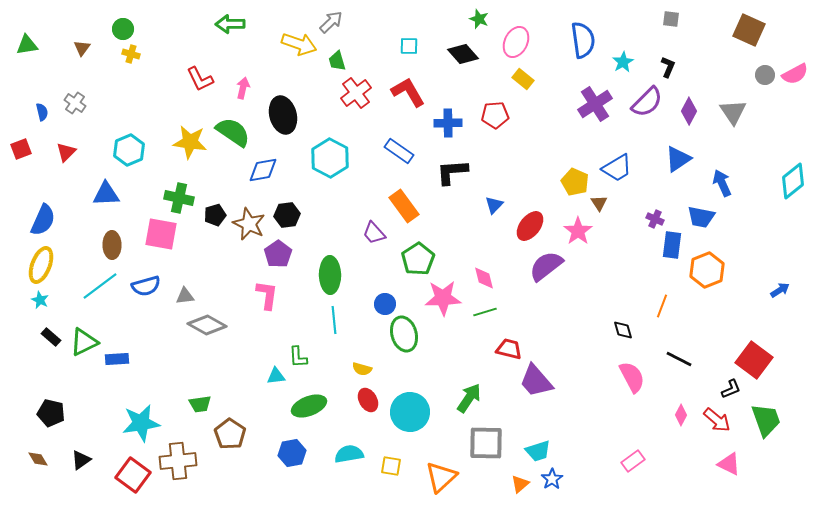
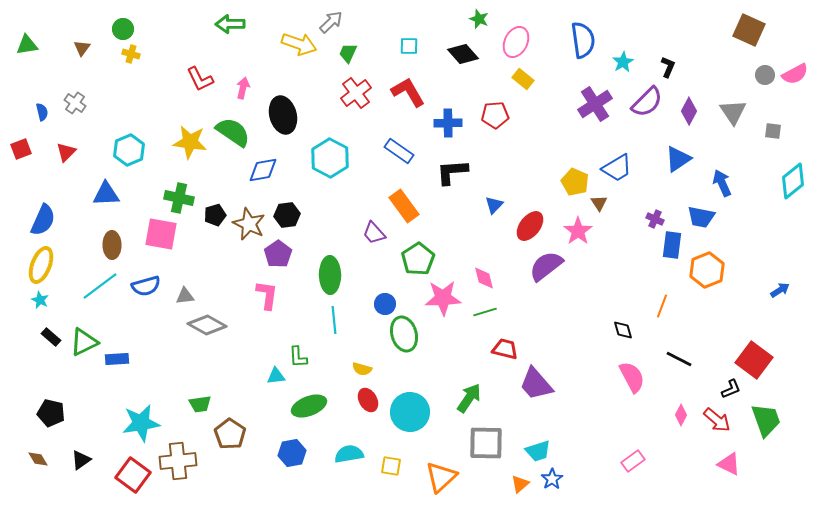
gray square at (671, 19): moved 102 px right, 112 px down
green trapezoid at (337, 61): moved 11 px right, 8 px up; rotated 40 degrees clockwise
red trapezoid at (509, 349): moved 4 px left
purple trapezoid at (536, 381): moved 3 px down
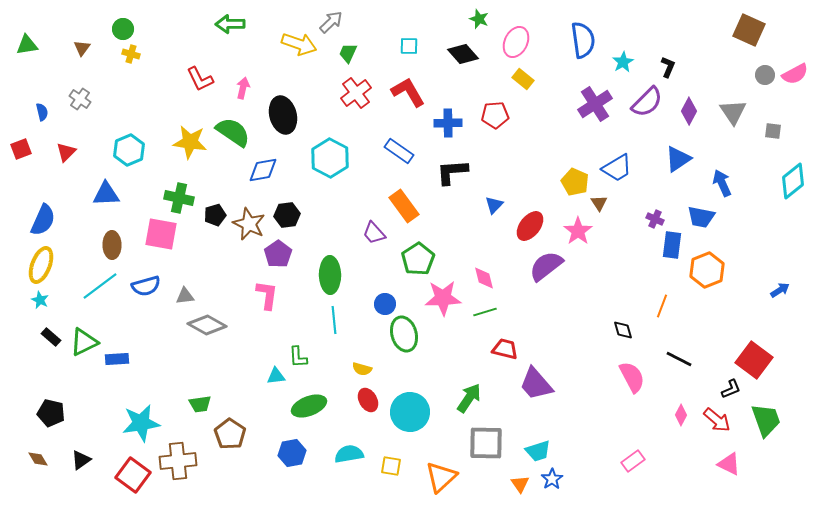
gray cross at (75, 103): moved 5 px right, 4 px up
orange triangle at (520, 484): rotated 24 degrees counterclockwise
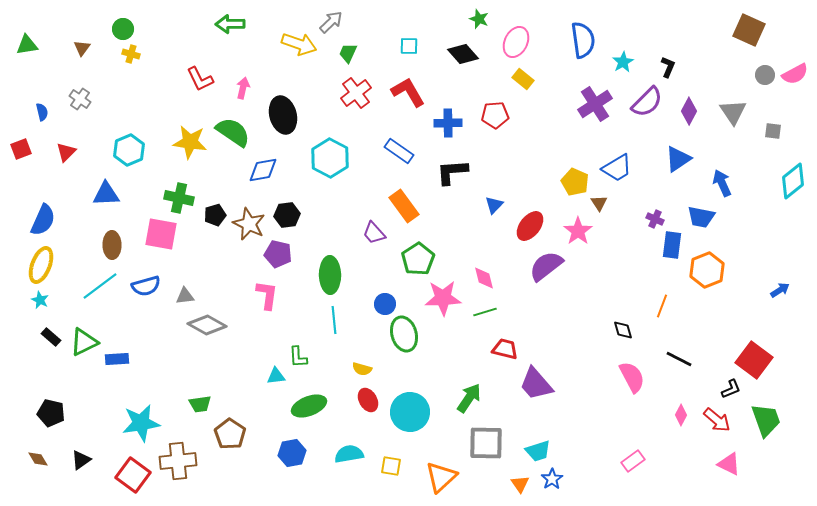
purple pentagon at (278, 254): rotated 24 degrees counterclockwise
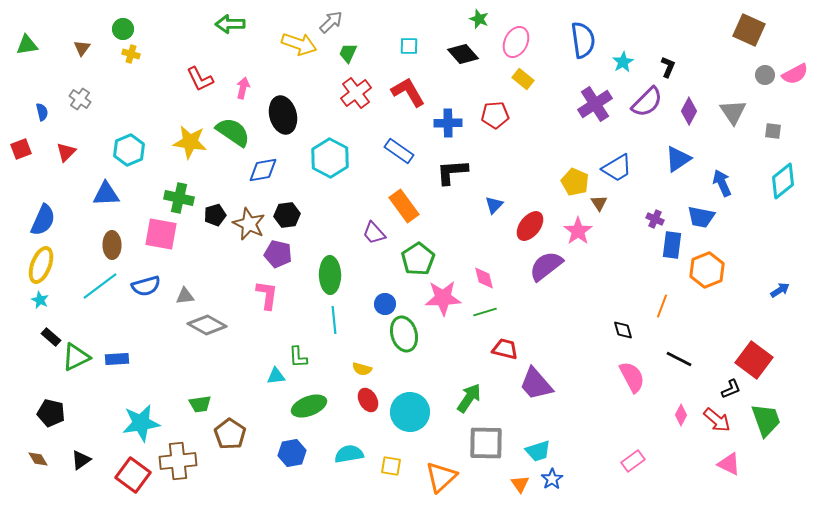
cyan diamond at (793, 181): moved 10 px left
green triangle at (84, 342): moved 8 px left, 15 px down
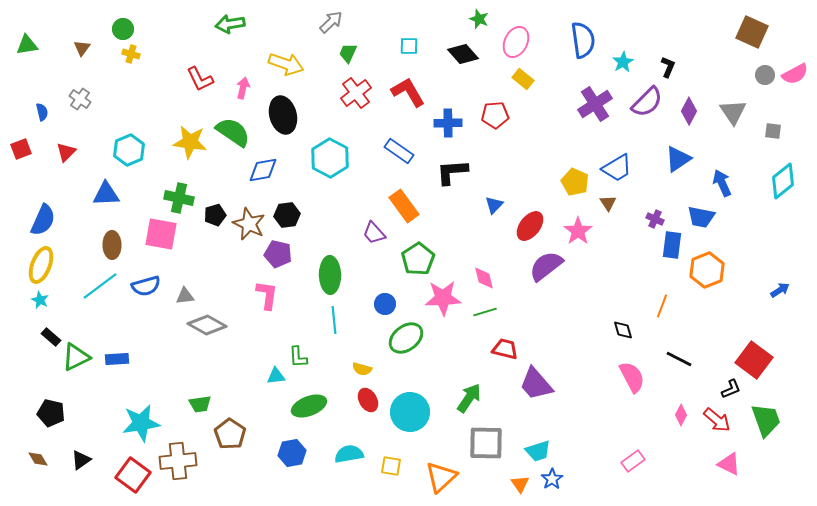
green arrow at (230, 24): rotated 8 degrees counterclockwise
brown square at (749, 30): moved 3 px right, 2 px down
yellow arrow at (299, 44): moved 13 px left, 20 px down
brown triangle at (599, 203): moved 9 px right
green ellipse at (404, 334): moved 2 px right, 4 px down; rotated 68 degrees clockwise
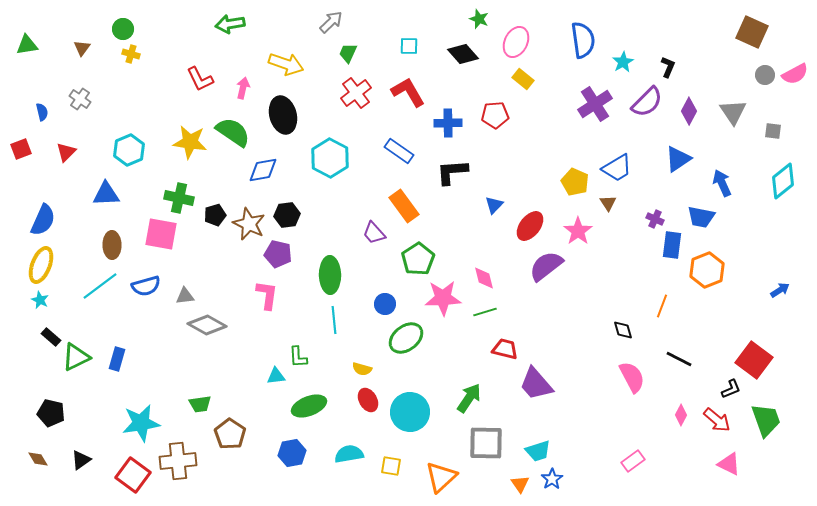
blue rectangle at (117, 359): rotated 70 degrees counterclockwise
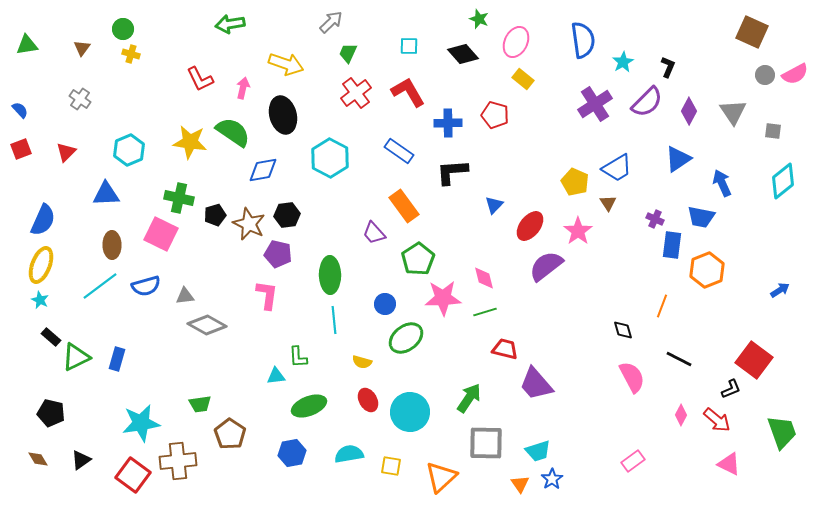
blue semicircle at (42, 112): moved 22 px left, 2 px up; rotated 30 degrees counterclockwise
red pentagon at (495, 115): rotated 20 degrees clockwise
pink square at (161, 234): rotated 16 degrees clockwise
yellow semicircle at (362, 369): moved 7 px up
green trapezoid at (766, 420): moved 16 px right, 12 px down
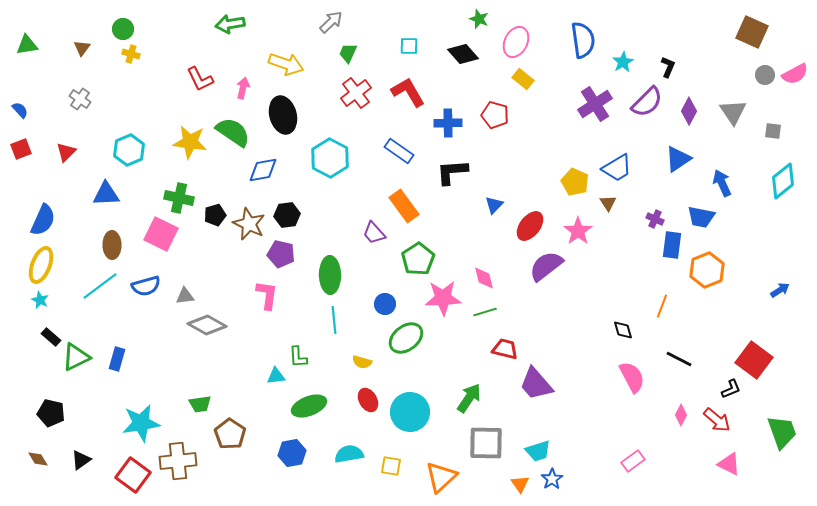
purple pentagon at (278, 254): moved 3 px right
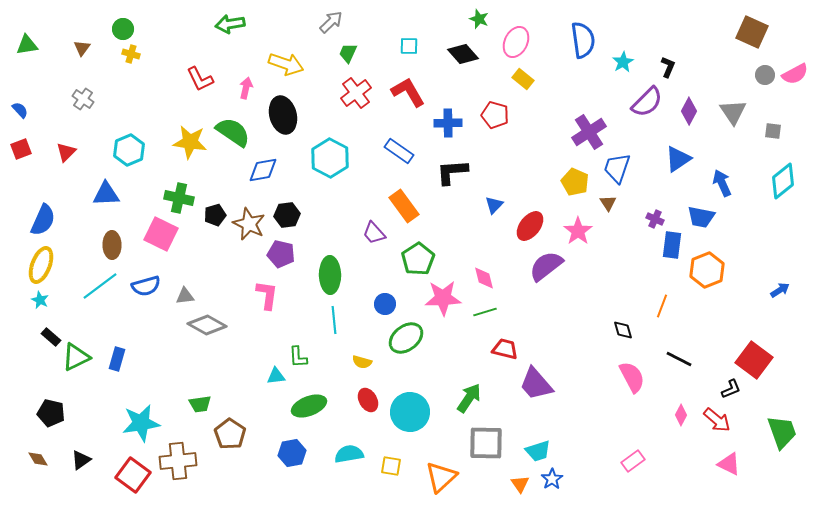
pink arrow at (243, 88): moved 3 px right
gray cross at (80, 99): moved 3 px right
purple cross at (595, 104): moved 6 px left, 28 px down
blue trapezoid at (617, 168): rotated 140 degrees clockwise
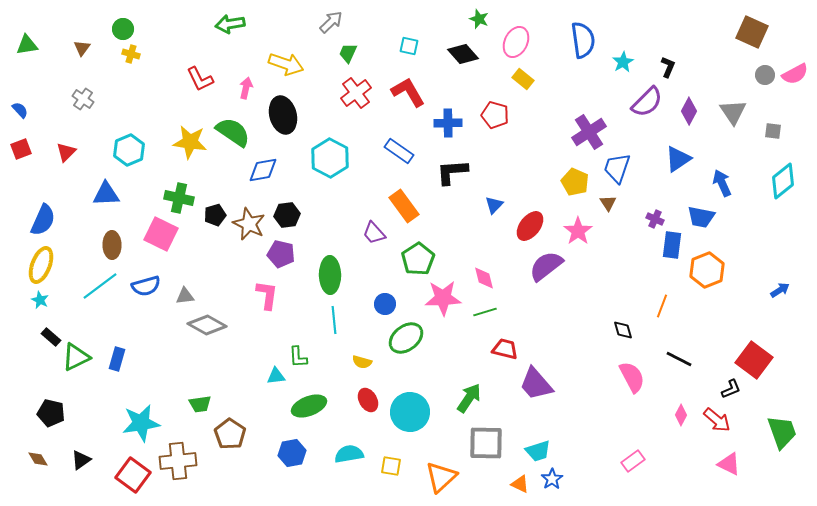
cyan square at (409, 46): rotated 12 degrees clockwise
orange triangle at (520, 484): rotated 30 degrees counterclockwise
